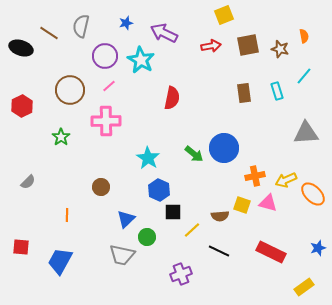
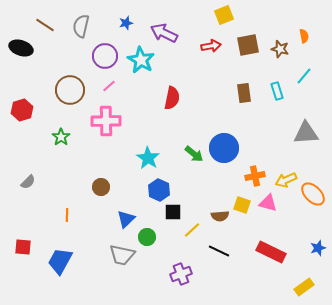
brown line at (49, 33): moved 4 px left, 8 px up
red hexagon at (22, 106): moved 4 px down; rotated 10 degrees clockwise
red square at (21, 247): moved 2 px right
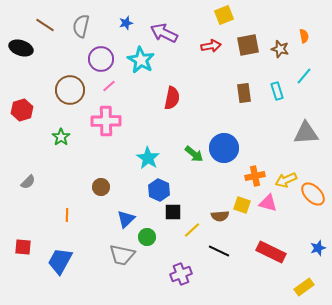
purple circle at (105, 56): moved 4 px left, 3 px down
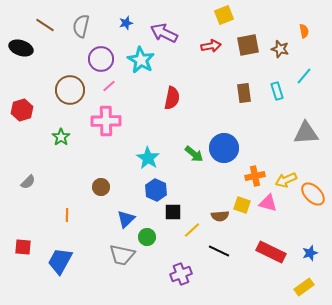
orange semicircle at (304, 36): moved 5 px up
blue hexagon at (159, 190): moved 3 px left
blue star at (318, 248): moved 8 px left, 5 px down
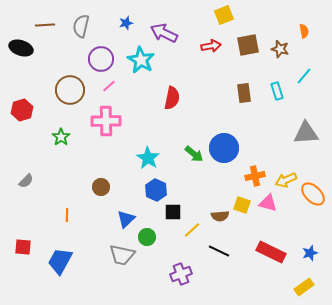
brown line at (45, 25): rotated 36 degrees counterclockwise
gray semicircle at (28, 182): moved 2 px left, 1 px up
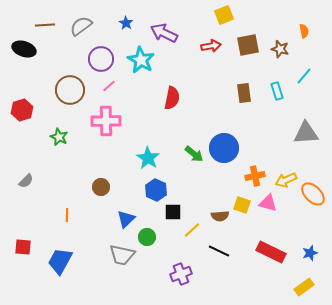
blue star at (126, 23): rotated 24 degrees counterclockwise
gray semicircle at (81, 26): rotated 40 degrees clockwise
black ellipse at (21, 48): moved 3 px right, 1 px down
green star at (61, 137): moved 2 px left; rotated 12 degrees counterclockwise
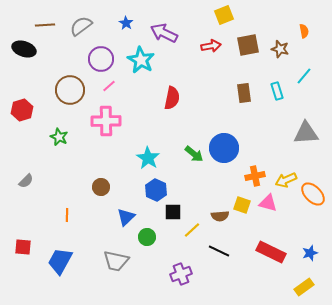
blue triangle at (126, 219): moved 2 px up
gray trapezoid at (122, 255): moved 6 px left, 6 px down
